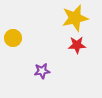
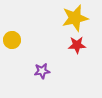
yellow circle: moved 1 px left, 2 px down
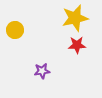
yellow circle: moved 3 px right, 10 px up
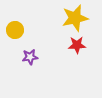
purple star: moved 12 px left, 14 px up
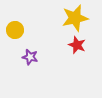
red star: rotated 24 degrees clockwise
purple star: rotated 21 degrees clockwise
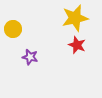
yellow circle: moved 2 px left, 1 px up
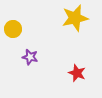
red star: moved 28 px down
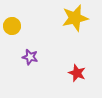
yellow circle: moved 1 px left, 3 px up
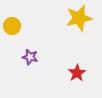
yellow star: moved 4 px right
red star: rotated 18 degrees clockwise
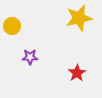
purple star: rotated 14 degrees counterclockwise
